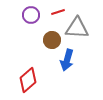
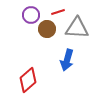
brown circle: moved 5 px left, 11 px up
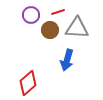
brown circle: moved 3 px right, 1 px down
red diamond: moved 3 px down
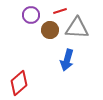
red line: moved 2 px right, 1 px up
red diamond: moved 9 px left
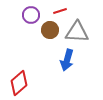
gray triangle: moved 4 px down
